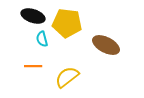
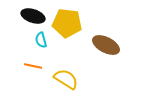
cyan semicircle: moved 1 px left, 1 px down
orange line: rotated 12 degrees clockwise
yellow semicircle: moved 1 px left, 2 px down; rotated 70 degrees clockwise
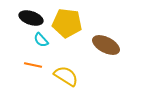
black ellipse: moved 2 px left, 2 px down
cyan semicircle: rotated 28 degrees counterclockwise
orange line: moved 1 px up
yellow semicircle: moved 3 px up
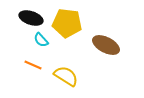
orange line: rotated 12 degrees clockwise
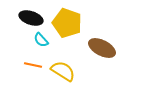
yellow pentagon: rotated 12 degrees clockwise
brown ellipse: moved 4 px left, 3 px down
orange line: rotated 12 degrees counterclockwise
yellow semicircle: moved 3 px left, 5 px up
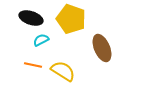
yellow pentagon: moved 4 px right, 4 px up
cyan semicircle: rotated 105 degrees clockwise
brown ellipse: rotated 40 degrees clockwise
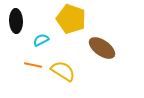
black ellipse: moved 15 px left, 3 px down; rotated 70 degrees clockwise
brown ellipse: rotated 32 degrees counterclockwise
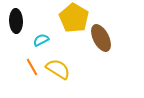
yellow pentagon: moved 3 px right, 1 px up; rotated 12 degrees clockwise
brown ellipse: moved 1 px left, 10 px up; rotated 28 degrees clockwise
orange line: moved 1 px left, 2 px down; rotated 48 degrees clockwise
yellow semicircle: moved 5 px left, 2 px up
